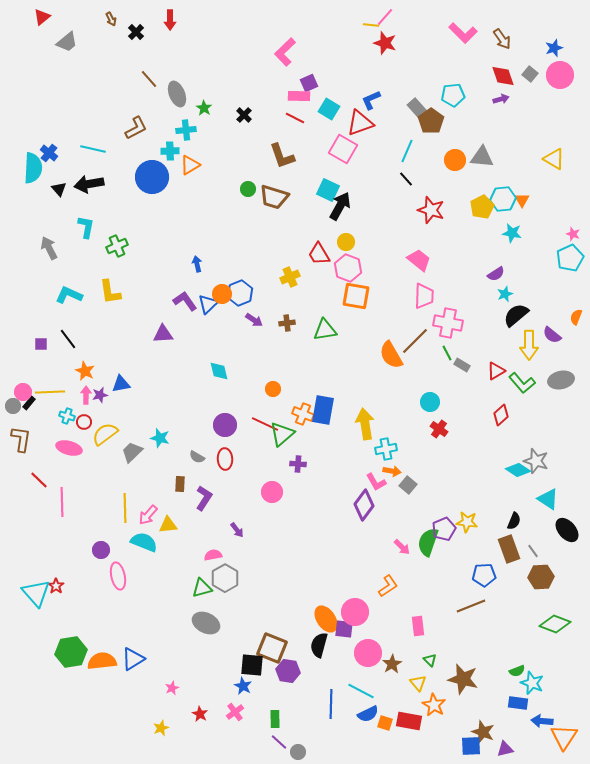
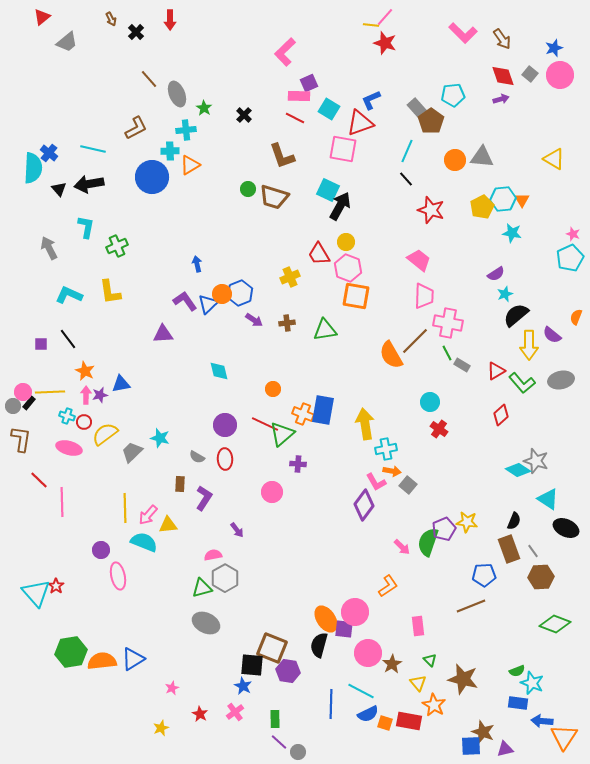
pink square at (343, 149): rotated 20 degrees counterclockwise
black ellipse at (567, 530): moved 1 px left, 2 px up; rotated 25 degrees counterclockwise
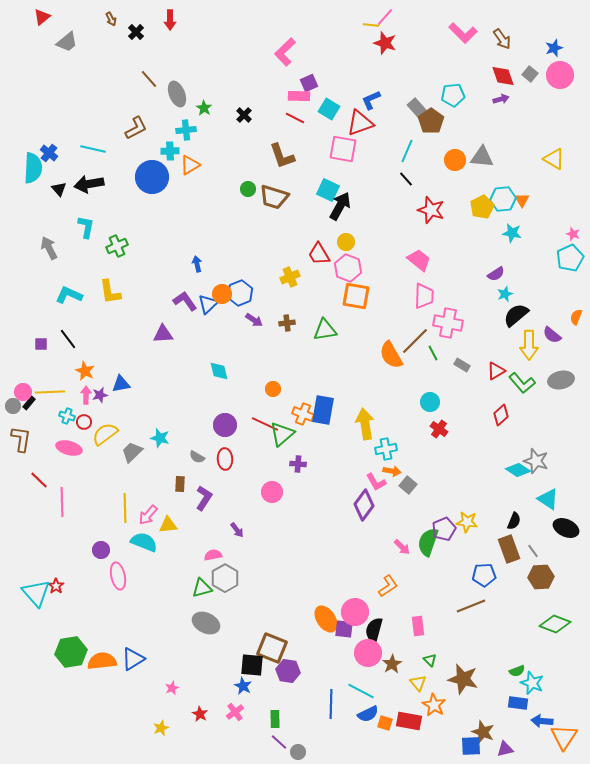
green line at (447, 353): moved 14 px left
black semicircle at (319, 645): moved 55 px right, 15 px up
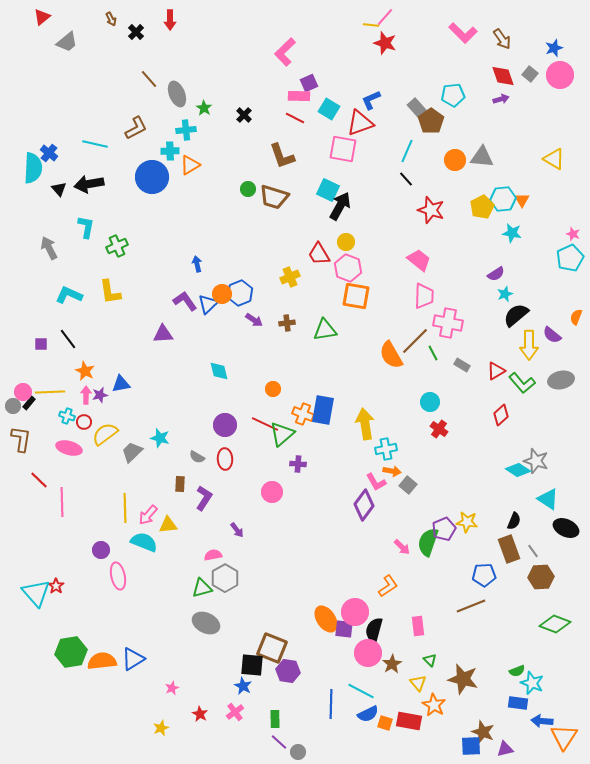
cyan line at (93, 149): moved 2 px right, 5 px up
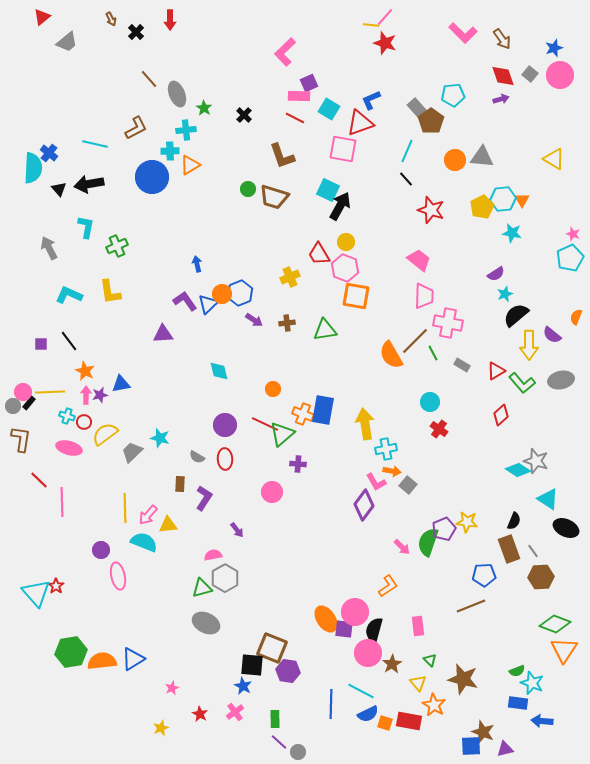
pink hexagon at (348, 268): moved 3 px left
black line at (68, 339): moved 1 px right, 2 px down
orange triangle at (564, 737): moved 87 px up
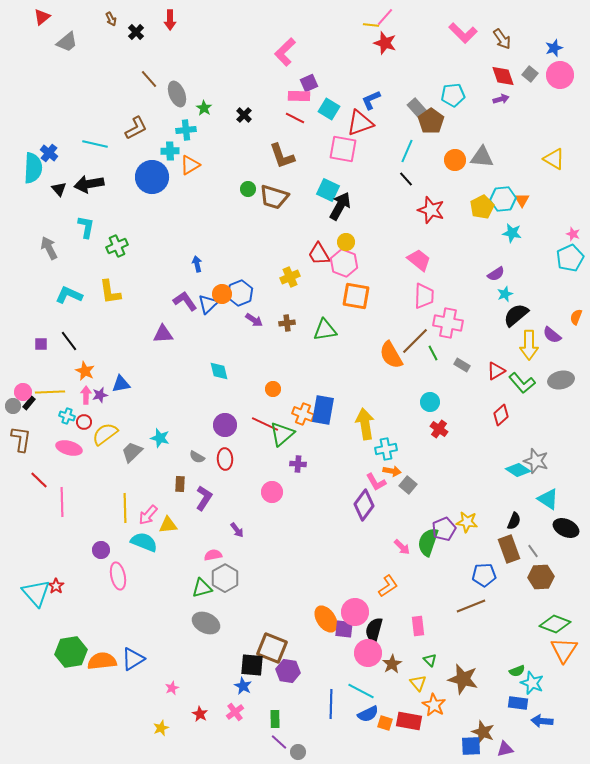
pink hexagon at (345, 268): moved 1 px left, 5 px up
